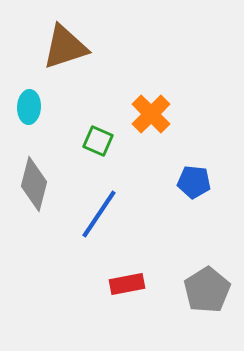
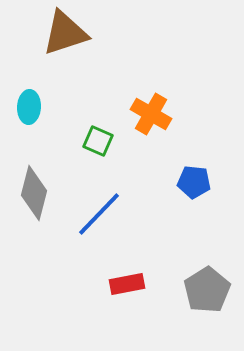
brown triangle: moved 14 px up
orange cross: rotated 15 degrees counterclockwise
gray diamond: moved 9 px down
blue line: rotated 10 degrees clockwise
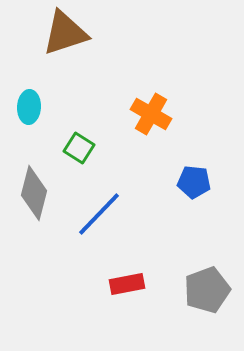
green square: moved 19 px left, 7 px down; rotated 8 degrees clockwise
gray pentagon: rotated 12 degrees clockwise
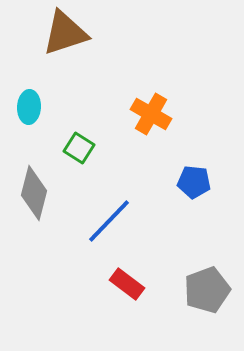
blue line: moved 10 px right, 7 px down
red rectangle: rotated 48 degrees clockwise
